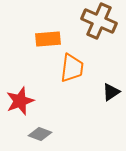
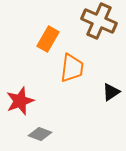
orange rectangle: rotated 55 degrees counterclockwise
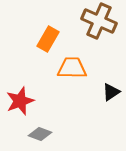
orange trapezoid: rotated 96 degrees counterclockwise
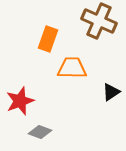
orange rectangle: rotated 10 degrees counterclockwise
gray diamond: moved 2 px up
